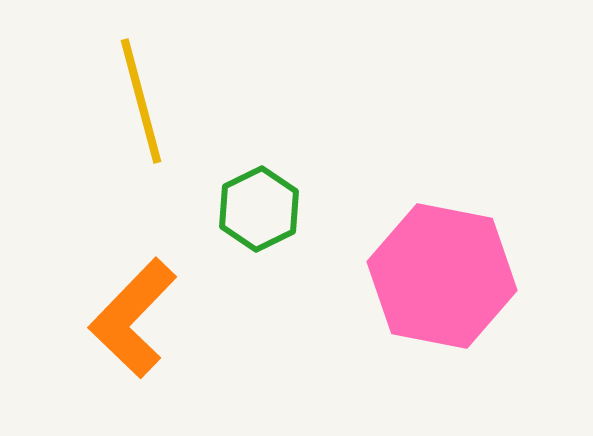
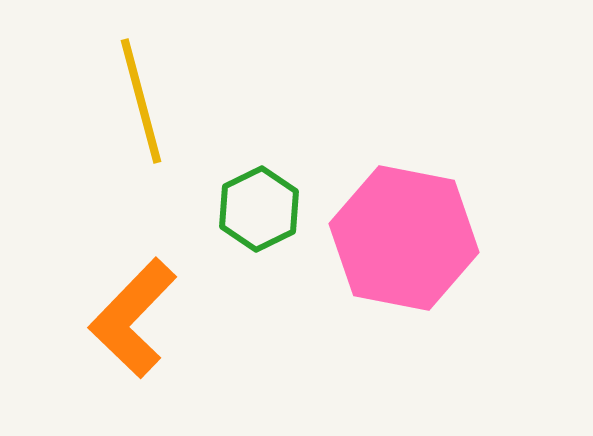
pink hexagon: moved 38 px left, 38 px up
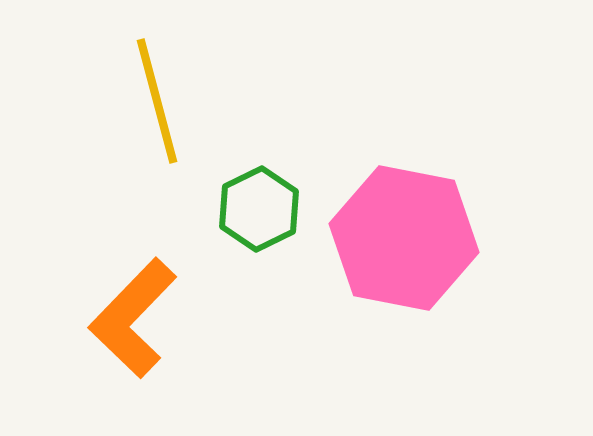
yellow line: moved 16 px right
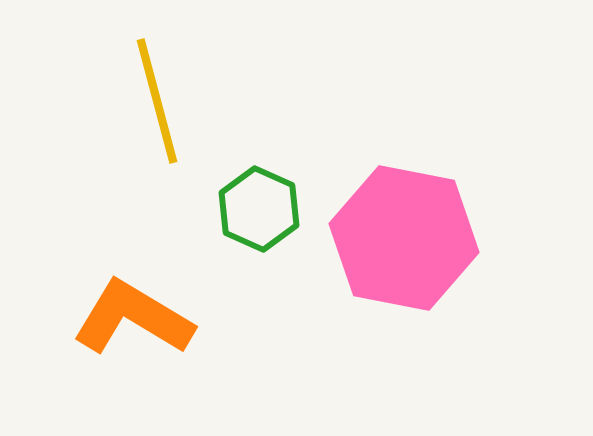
green hexagon: rotated 10 degrees counterclockwise
orange L-shape: rotated 77 degrees clockwise
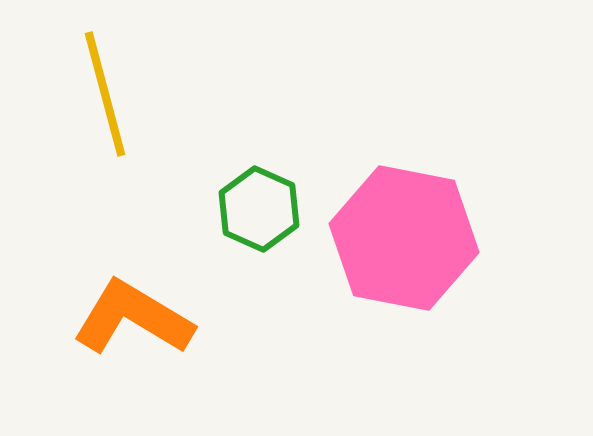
yellow line: moved 52 px left, 7 px up
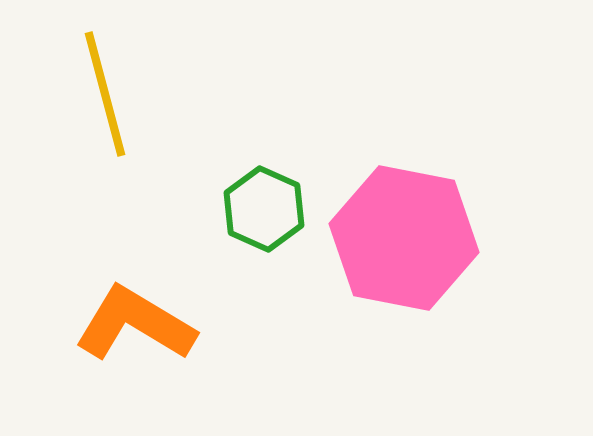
green hexagon: moved 5 px right
orange L-shape: moved 2 px right, 6 px down
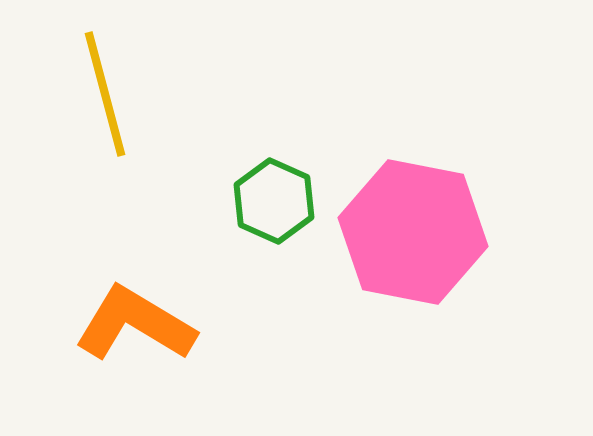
green hexagon: moved 10 px right, 8 px up
pink hexagon: moved 9 px right, 6 px up
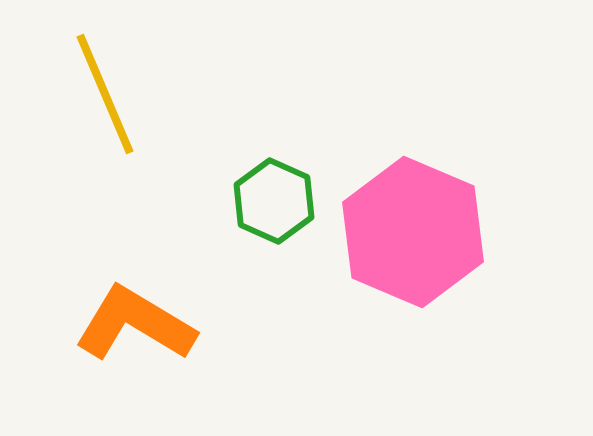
yellow line: rotated 8 degrees counterclockwise
pink hexagon: rotated 12 degrees clockwise
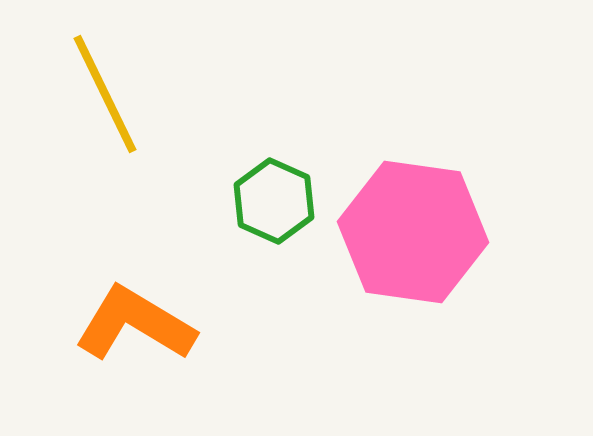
yellow line: rotated 3 degrees counterclockwise
pink hexagon: rotated 15 degrees counterclockwise
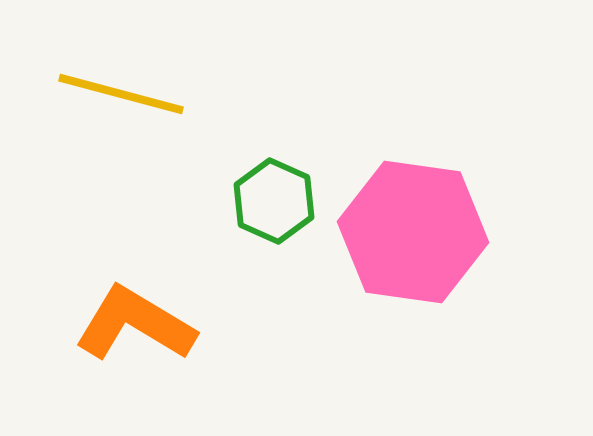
yellow line: moved 16 px right; rotated 49 degrees counterclockwise
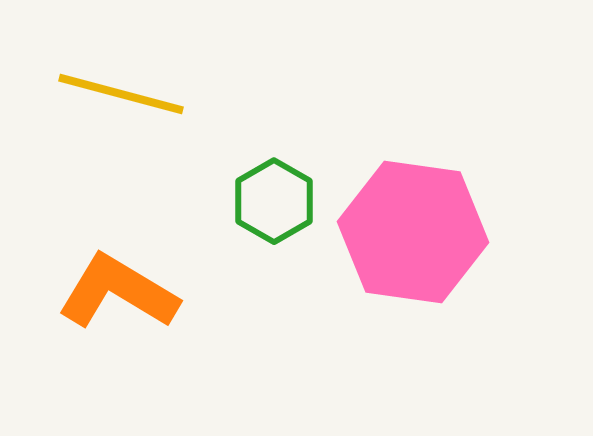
green hexagon: rotated 6 degrees clockwise
orange L-shape: moved 17 px left, 32 px up
